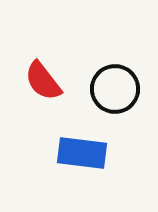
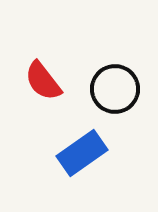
blue rectangle: rotated 42 degrees counterclockwise
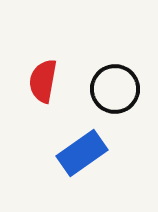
red semicircle: rotated 48 degrees clockwise
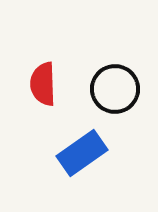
red semicircle: moved 3 px down; rotated 12 degrees counterclockwise
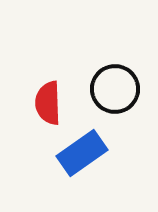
red semicircle: moved 5 px right, 19 px down
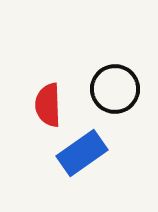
red semicircle: moved 2 px down
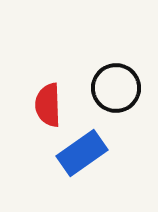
black circle: moved 1 px right, 1 px up
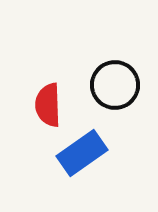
black circle: moved 1 px left, 3 px up
